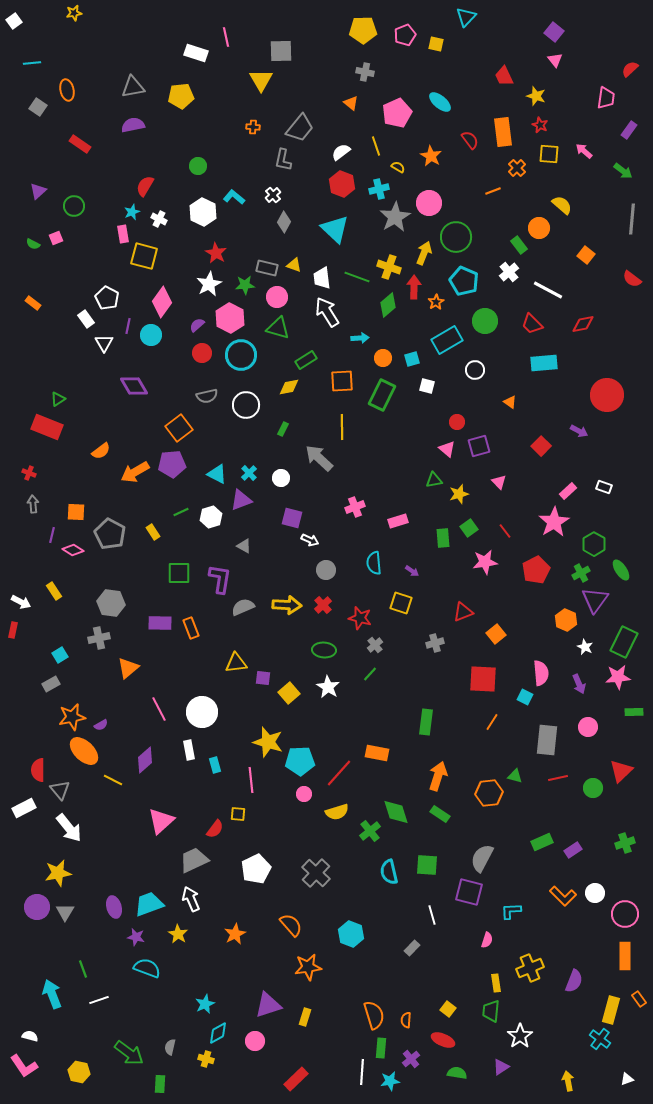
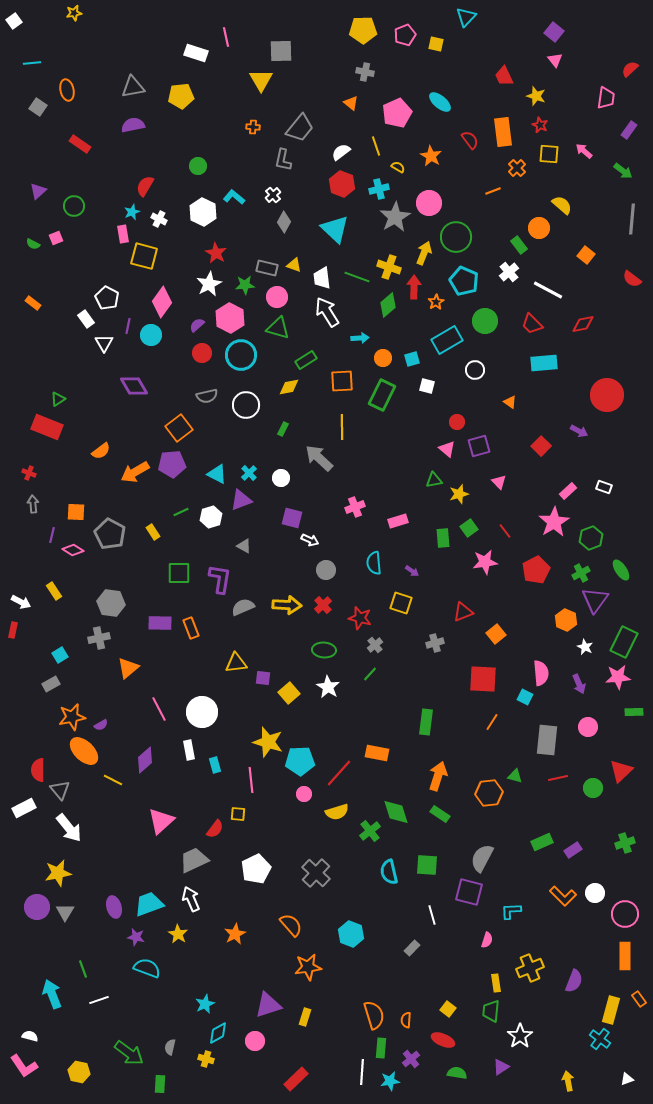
green hexagon at (594, 544): moved 3 px left, 6 px up; rotated 10 degrees clockwise
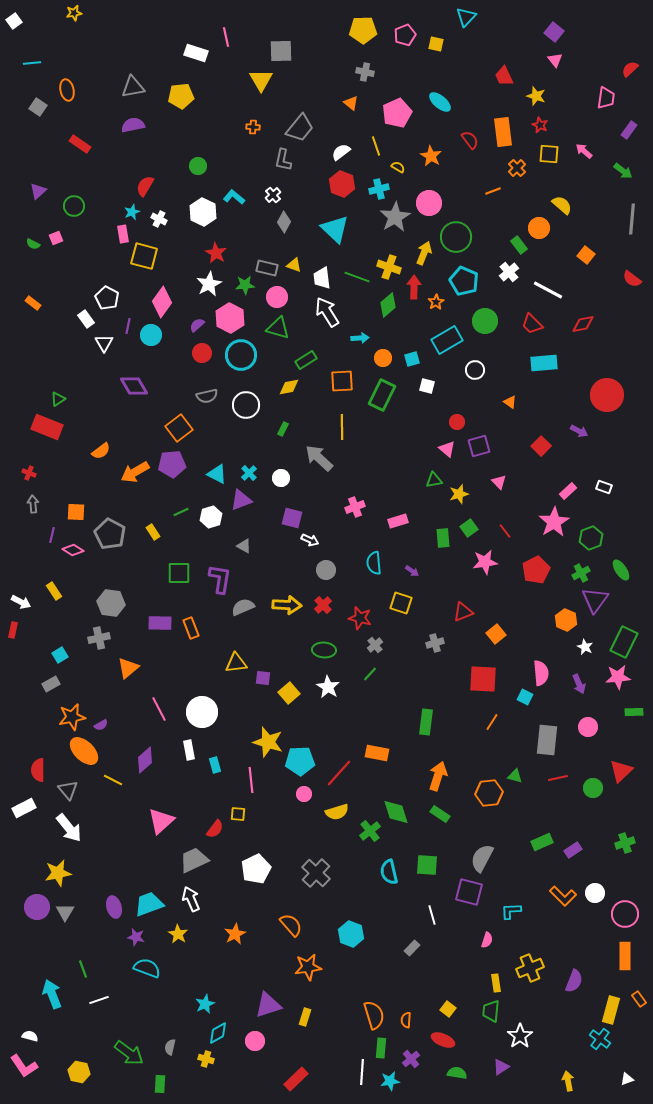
gray triangle at (60, 790): moved 8 px right
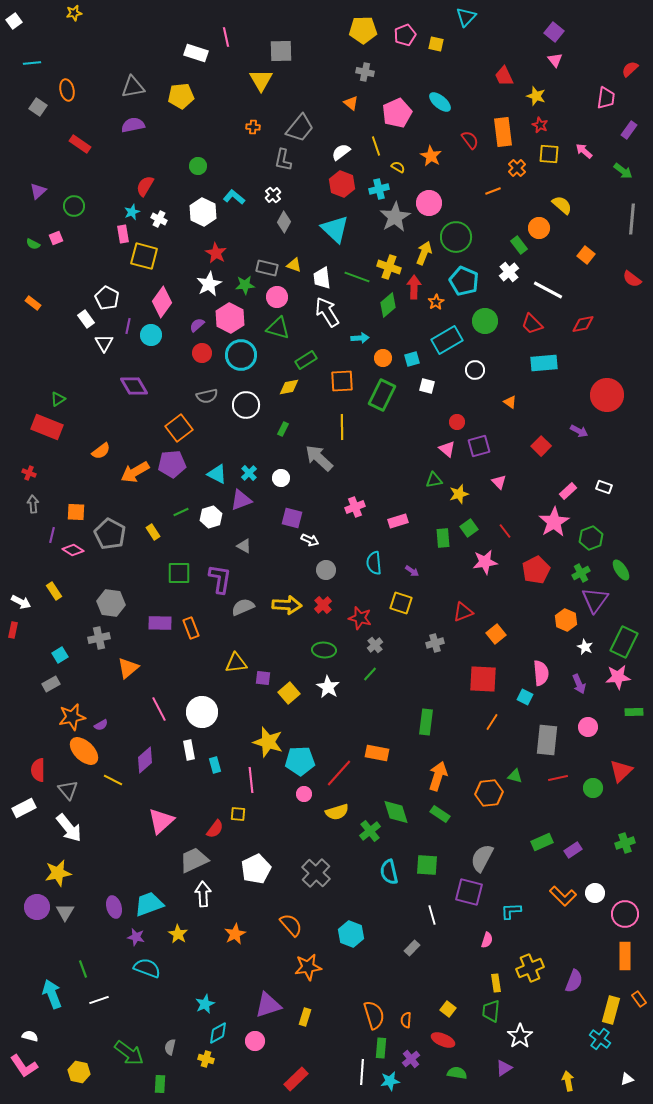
white arrow at (191, 899): moved 12 px right, 5 px up; rotated 20 degrees clockwise
purple triangle at (501, 1067): moved 3 px right, 1 px down
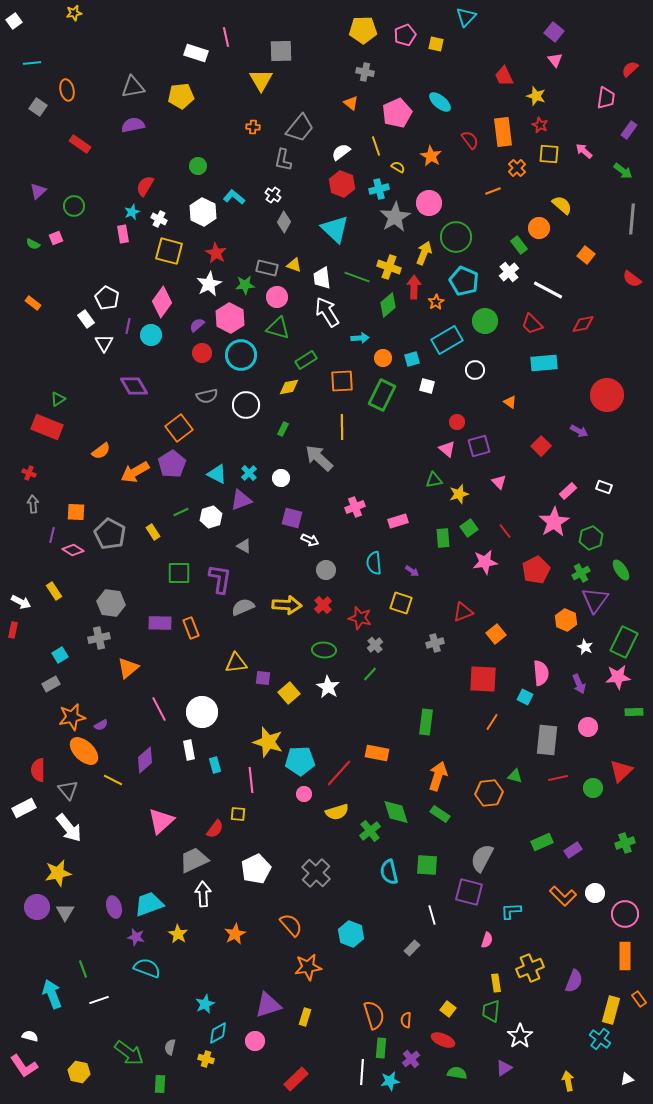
white cross at (273, 195): rotated 14 degrees counterclockwise
yellow square at (144, 256): moved 25 px right, 5 px up
purple pentagon at (172, 464): rotated 28 degrees counterclockwise
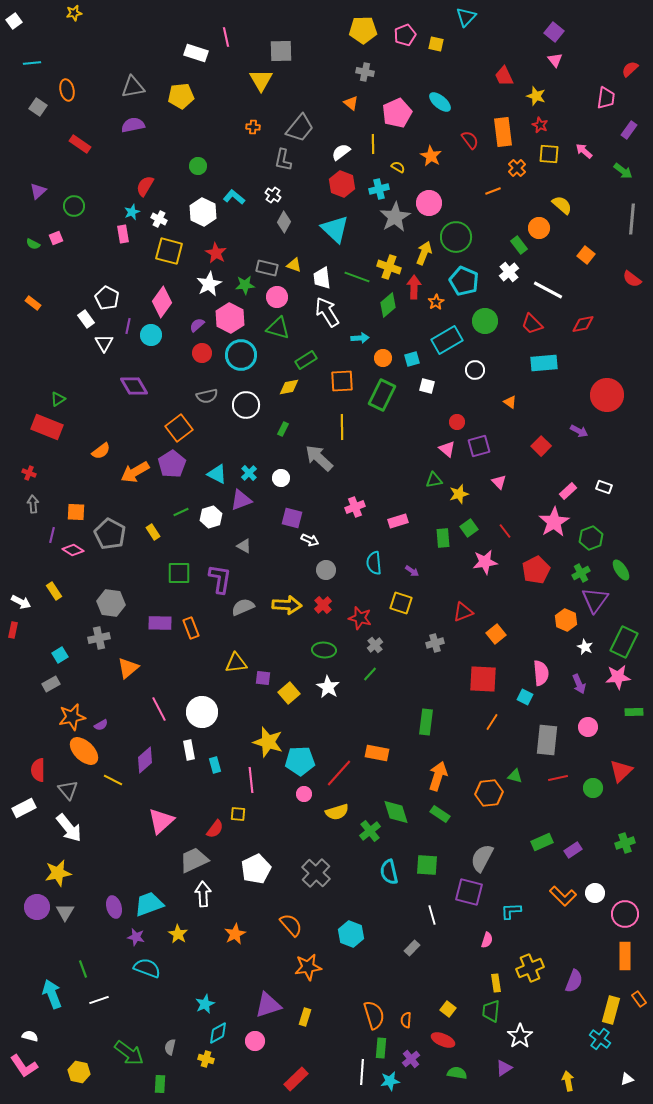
yellow line at (376, 146): moved 3 px left, 2 px up; rotated 18 degrees clockwise
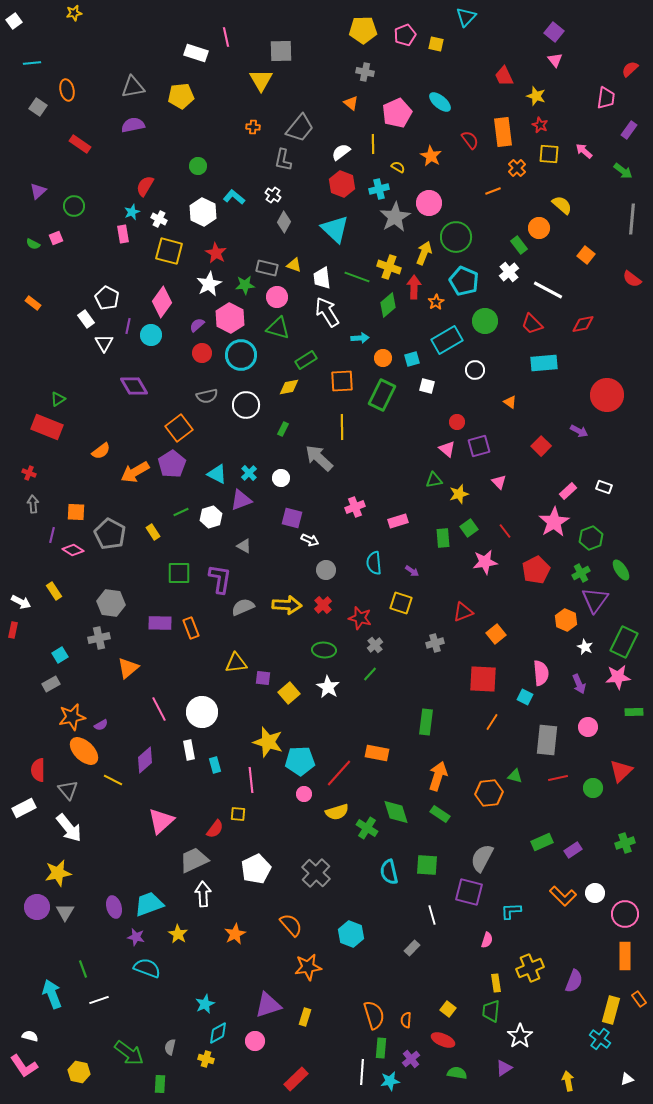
green cross at (370, 831): moved 3 px left, 3 px up; rotated 20 degrees counterclockwise
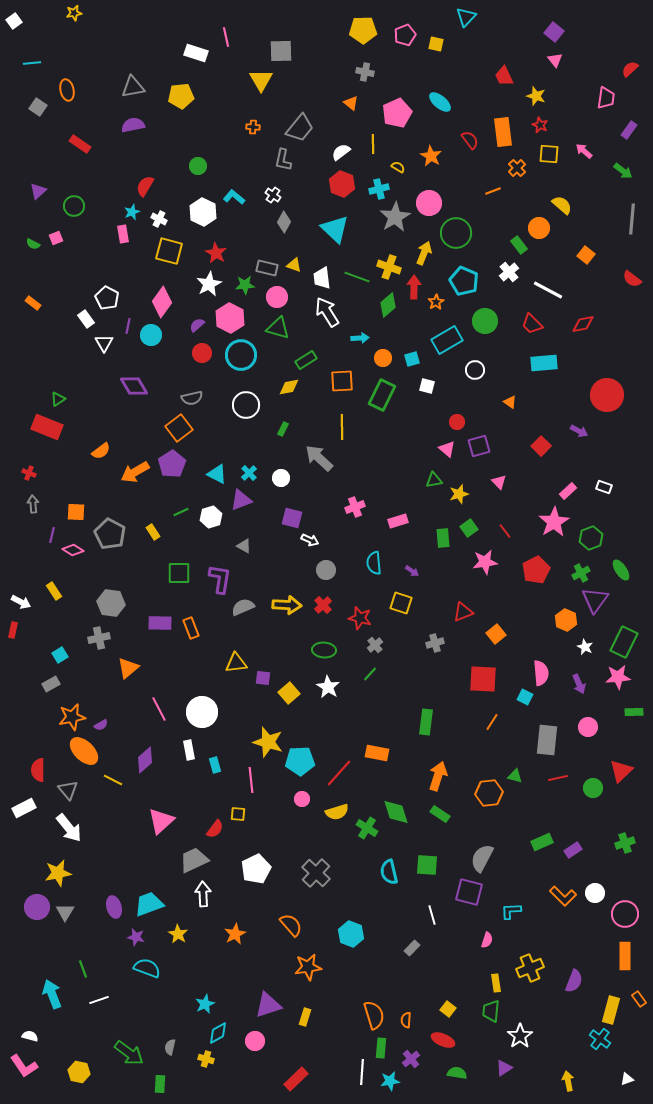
green circle at (456, 237): moved 4 px up
gray semicircle at (207, 396): moved 15 px left, 2 px down
pink circle at (304, 794): moved 2 px left, 5 px down
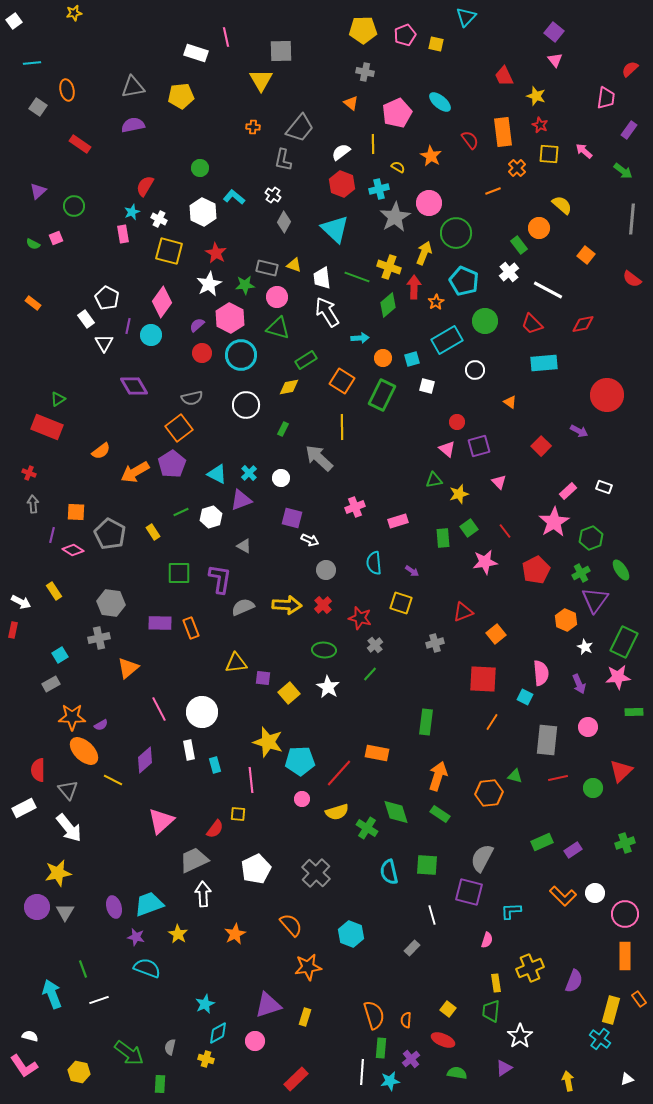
green circle at (198, 166): moved 2 px right, 2 px down
orange square at (342, 381): rotated 35 degrees clockwise
orange star at (72, 717): rotated 12 degrees clockwise
